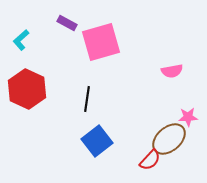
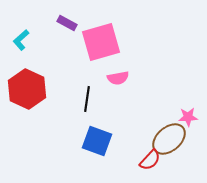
pink semicircle: moved 54 px left, 7 px down
blue square: rotated 32 degrees counterclockwise
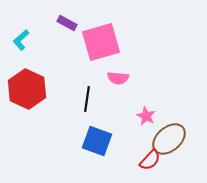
pink semicircle: rotated 15 degrees clockwise
pink star: moved 42 px left, 1 px up; rotated 30 degrees clockwise
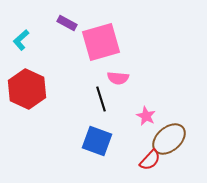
black line: moved 14 px right; rotated 25 degrees counterclockwise
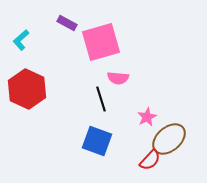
pink star: moved 1 px right, 1 px down; rotated 18 degrees clockwise
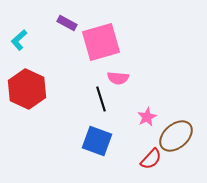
cyan L-shape: moved 2 px left
brown ellipse: moved 7 px right, 3 px up
red semicircle: moved 1 px right, 1 px up
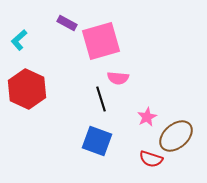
pink square: moved 1 px up
red semicircle: rotated 65 degrees clockwise
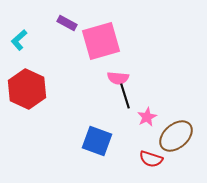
black line: moved 24 px right, 3 px up
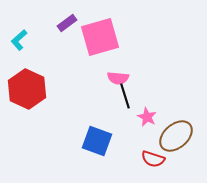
purple rectangle: rotated 66 degrees counterclockwise
pink square: moved 1 px left, 4 px up
pink star: rotated 18 degrees counterclockwise
red semicircle: moved 2 px right
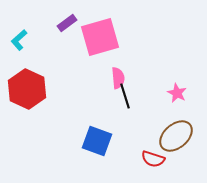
pink semicircle: rotated 100 degrees counterclockwise
pink star: moved 30 px right, 24 px up
